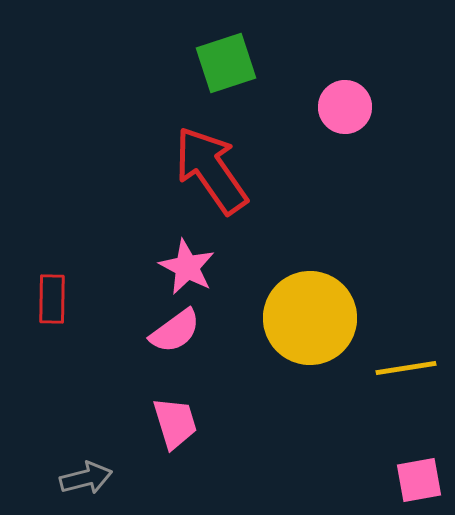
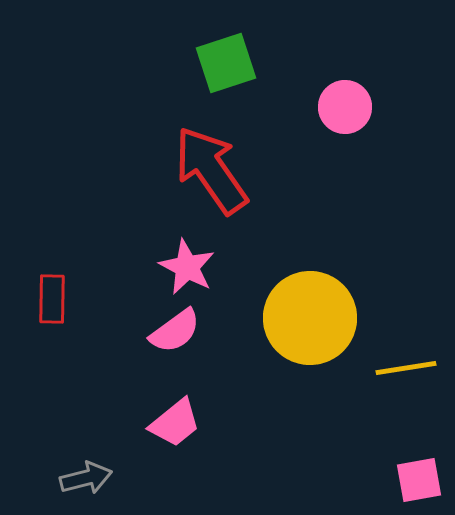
pink trapezoid: rotated 68 degrees clockwise
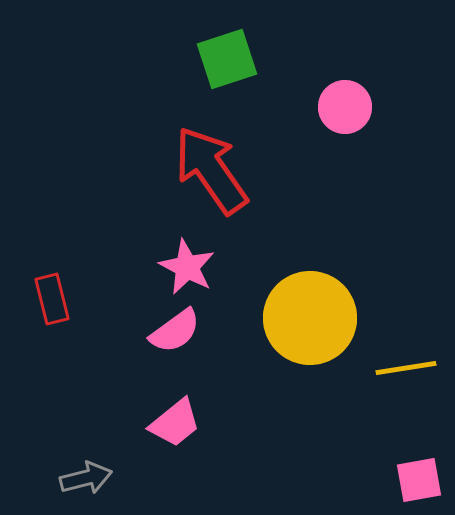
green square: moved 1 px right, 4 px up
red rectangle: rotated 15 degrees counterclockwise
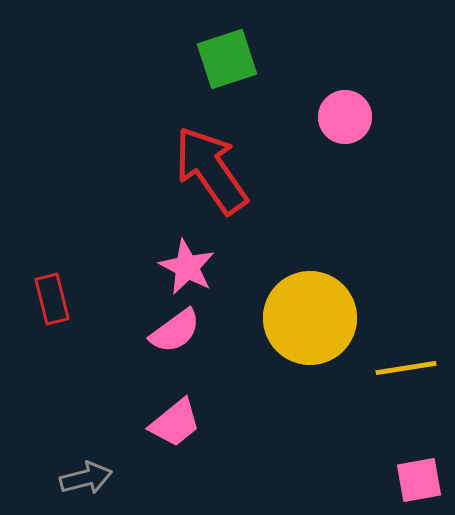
pink circle: moved 10 px down
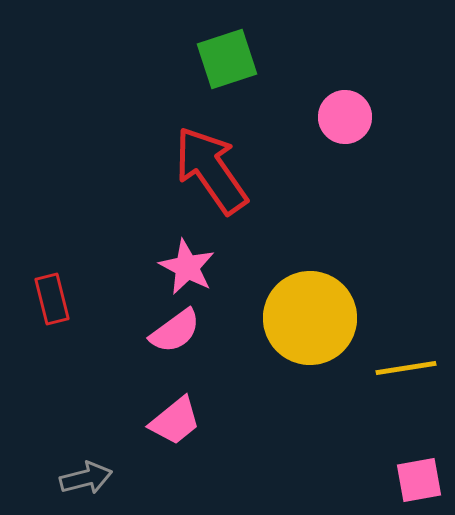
pink trapezoid: moved 2 px up
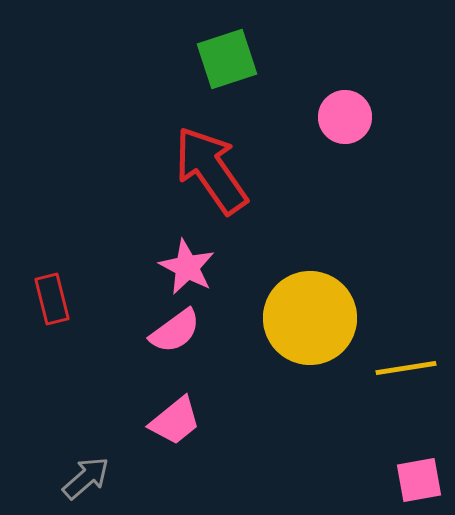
gray arrow: rotated 27 degrees counterclockwise
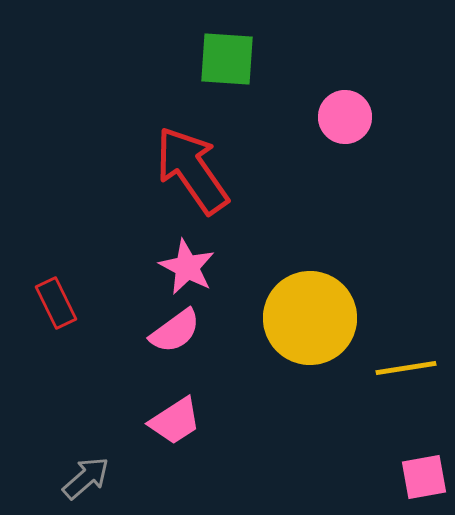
green square: rotated 22 degrees clockwise
red arrow: moved 19 px left
red rectangle: moved 4 px right, 4 px down; rotated 12 degrees counterclockwise
pink trapezoid: rotated 6 degrees clockwise
pink square: moved 5 px right, 3 px up
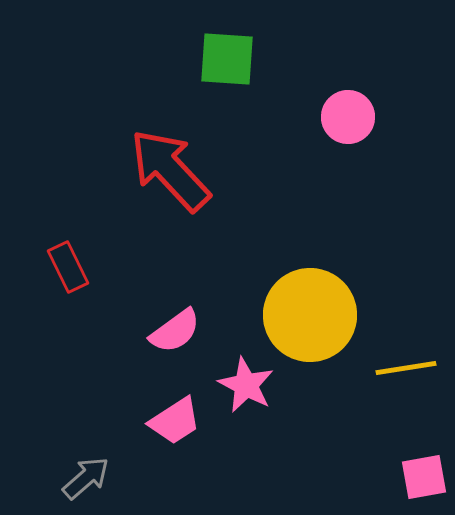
pink circle: moved 3 px right
red arrow: moved 22 px left; rotated 8 degrees counterclockwise
pink star: moved 59 px right, 118 px down
red rectangle: moved 12 px right, 36 px up
yellow circle: moved 3 px up
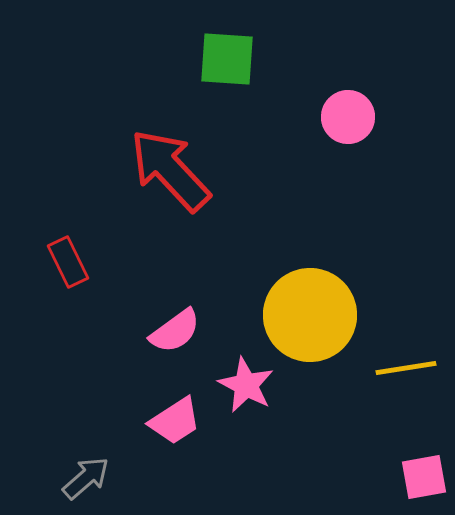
red rectangle: moved 5 px up
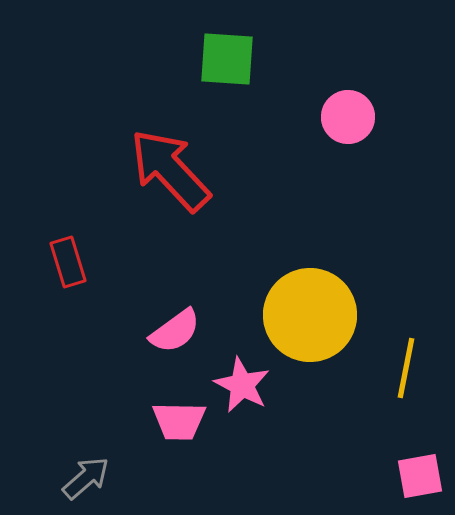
red rectangle: rotated 9 degrees clockwise
yellow line: rotated 70 degrees counterclockwise
pink star: moved 4 px left
pink trapezoid: moved 4 px right; rotated 34 degrees clockwise
pink square: moved 4 px left, 1 px up
